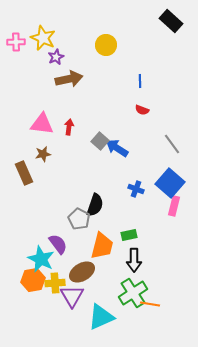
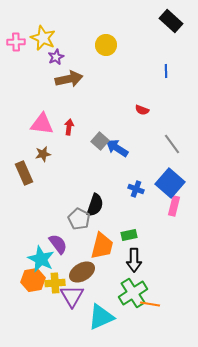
blue line: moved 26 px right, 10 px up
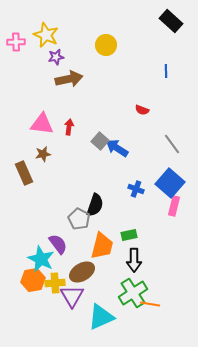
yellow star: moved 3 px right, 3 px up
purple star: rotated 14 degrees clockwise
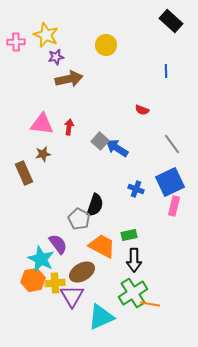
blue square: moved 1 px up; rotated 24 degrees clockwise
orange trapezoid: rotated 76 degrees counterclockwise
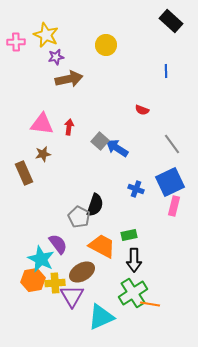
gray pentagon: moved 2 px up
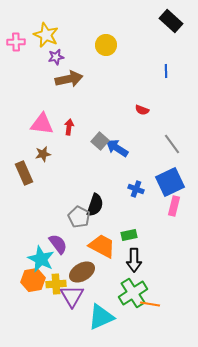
yellow cross: moved 1 px right, 1 px down
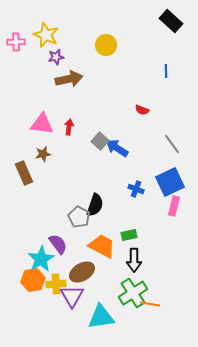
cyan star: rotated 16 degrees clockwise
cyan triangle: rotated 16 degrees clockwise
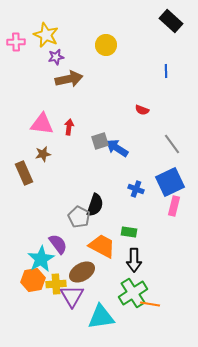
gray square: rotated 30 degrees clockwise
green rectangle: moved 3 px up; rotated 21 degrees clockwise
